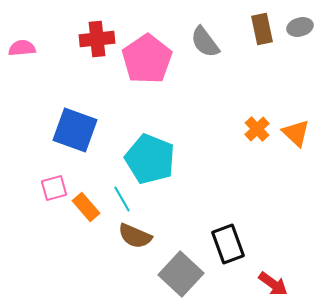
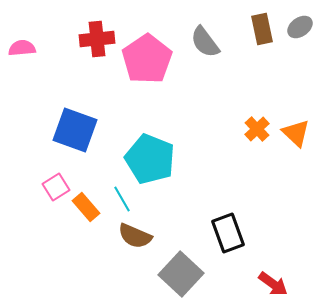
gray ellipse: rotated 20 degrees counterclockwise
pink square: moved 2 px right, 1 px up; rotated 16 degrees counterclockwise
black rectangle: moved 11 px up
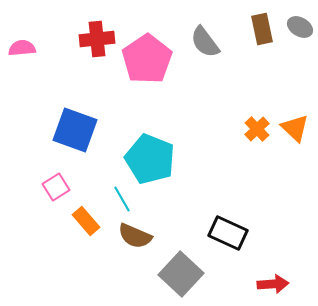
gray ellipse: rotated 65 degrees clockwise
orange triangle: moved 1 px left, 5 px up
orange rectangle: moved 14 px down
black rectangle: rotated 45 degrees counterclockwise
red arrow: rotated 40 degrees counterclockwise
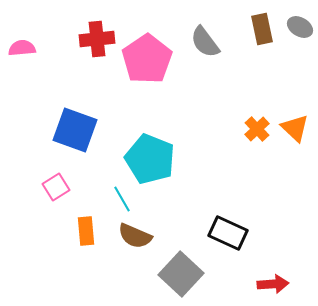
orange rectangle: moved 10 px down; rotated 36 degrees clockwise
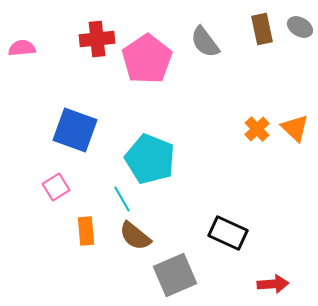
brown semicircle: rotated 16 degrees clockwise
gray square: moved 6 px left, 1 px down; rotated 24 degrees clockwise
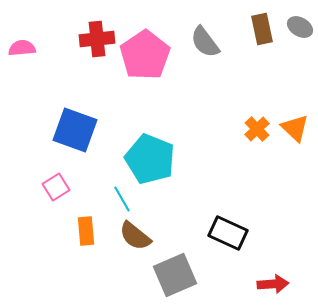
pink pentagon: moved 2 px left, 4 px up
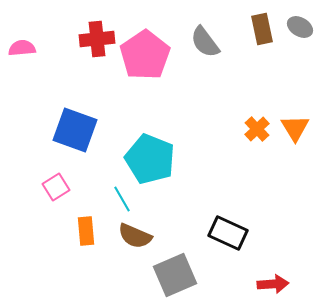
orange triangle: rotated 16 degrees clockwise
brown semicircle: rotated 16 degrees counterclockwise
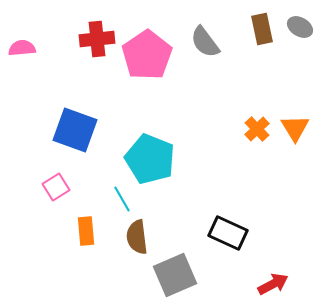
pink pentagon: moved 2 px right
brown semicircle: moved 2 px right, 1 px down; rotated 60 degrees clockwise
red arrow: rotated 24 degrees counterclockwise
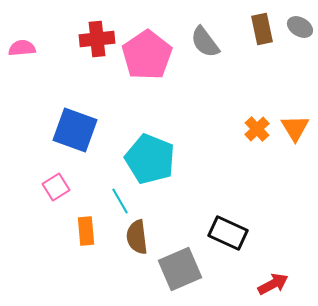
cyan line: moved 2 px left, 2 px down
gray square: moved 5 px right, 6 px up
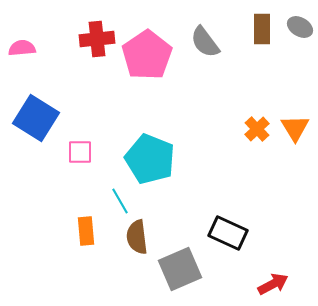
brown rectangle: rotated 12 degrees clockwise
blue square: moved 39 px left, 12 px up; rotated 12 degrees clockwise
pink square: moved 24 px right, 35 px up; rotated 32 degrees clockwise
